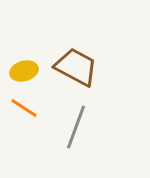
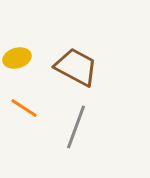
yellow ellipse: moved 7 px left, 13 px up
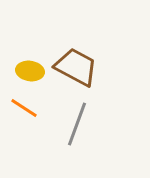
yellow ellipse: moved 13 px right, 13 px down; rotated 24 degrees clockwise
gray line: moved 1 px right, 3 px up
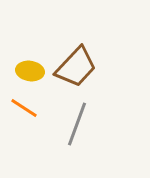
brown trapezoid: rotated 105 degrees clockwise
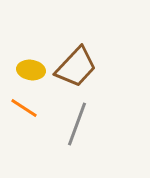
yellow ellipse: moved 1 px right, 1 px up
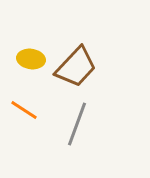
yellow ellipse: moved 11 px up
orange line: moved 2 px down
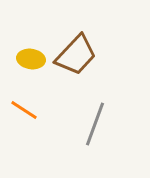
brown trapezoid: moved 12 px up
gray line: moved 18 px right
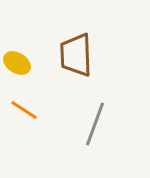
brown trapezoid: rotated 135 degrees clockwise
yellow ellipse: moved 14 px left, 4 px down; rotated 24 degrees clockwise
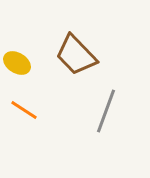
brown trapezoid: rotated 42 degrees counterclockwise
gray line: moved 11 px right, 13 px up
